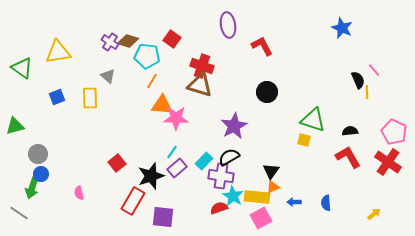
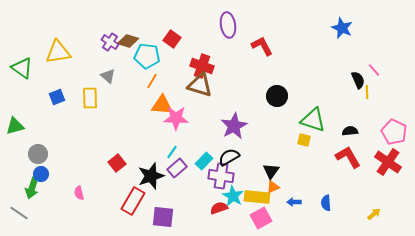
black circle at (267, 92): moved 10 px right, 4 px down
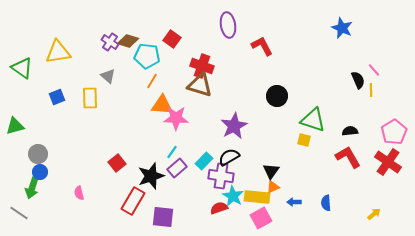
yellow line at (367, 92): moved 4 px right, 2 px up
pink pentagon at (394, 132): rotated 15 degrees clockwise
blue circle at (41, 174): moved 1 px left, 2 px up
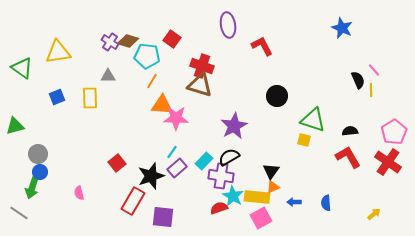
gray triangle at (108, 76): rotated 42 degrees counterclockwise
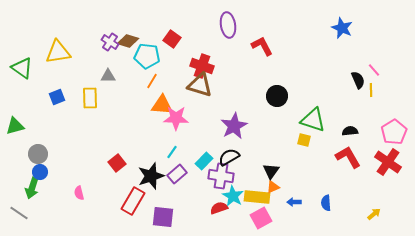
purple rectangle at (177, 168): moved 6 px down
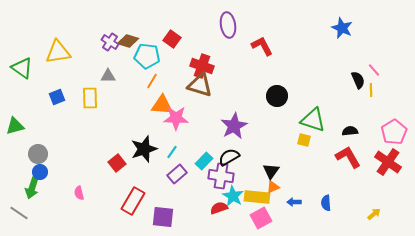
black star at (151, 176): moved 7 px left, 27 px up
